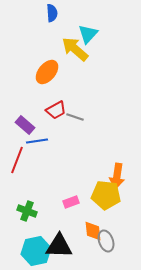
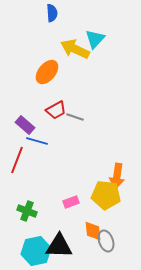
cyan triangle: moved 7 px right, 5 px down
yellow arrow: rotated 16 degrees counterclockwise
blue line: rotated 25 degrees clockwise
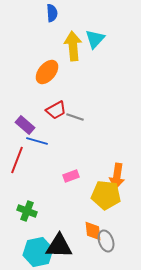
yellow arrow: moved 2 px left, 3 px up; rotated 60 degrees clockwise
pink rectangle: moved 26 px up
cyan hexagon: moved 2 px right, 1 px down
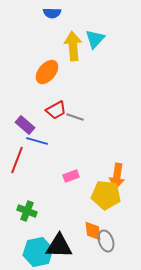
blue semicircle: rotated 96 degrees clockwise
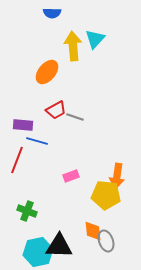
purple rectangle: moved 2 px left; rotated 36 degrees counterclockwise
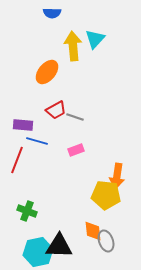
pink rectangle: moved 5 px right, 26 px up
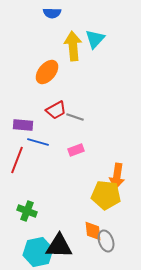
blue line: moved 1 px right, 1 px down
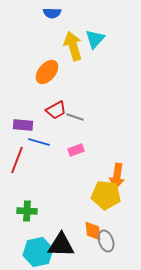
yellow arrow: rotated 12 degrees counterclockwise
blue line: moved 1 px right
green cross: rotated 18 degrees counterclockwise
black triangle: moved 2 px right, 1 px up
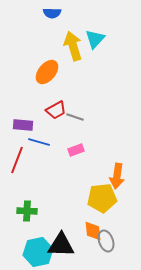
yellow pentagon: moved 4 px left, 3 px down; rotated 12 degrees counterclockwise
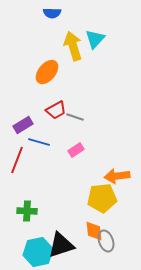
purple rectangle: rotated 36 degrees counterclockwise
pink rectangle: rotated 14 degrees counterclockwise
orange arrow: rotated 75 degrees clockwise
orange diamond: moved 1 px right
black triangle: rotated 20 degrees counterclockwise
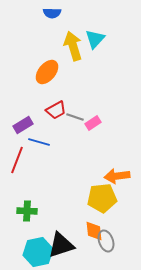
pink rectangle: moved 17 px right, 27 px up
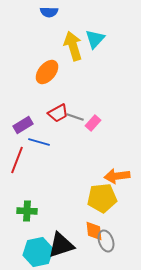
blue semicircle: moved 3 px left, 1 px up
red trapezoid: moved 2 px right, 3 px down
pink rectangle: rotated 14 degrees counterclockwise
